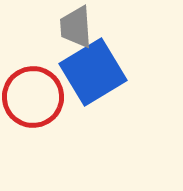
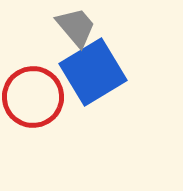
gray trapezoid: rotated 144 degrees clockwise
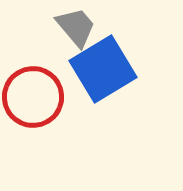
blue square: moved 10 px right, 3 px up
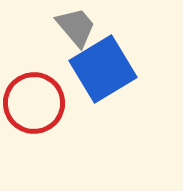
red circle: moved 1 px right, 6 px down
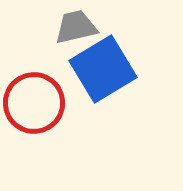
gray trapezoid: rotated 63 degrees counterclockwise
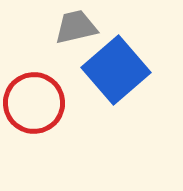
blue square: moved 13 px right, 1 px down; rotated 10 degrees counterclockwise
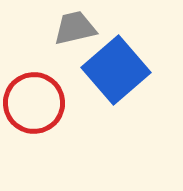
gray trapezoid: moved 1 px left, 1 px down
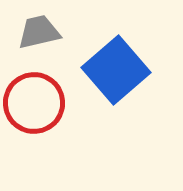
gray trapezoid: moved 36 px left, 4 px down
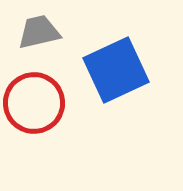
blue square: rotated 16 degrees clockwise
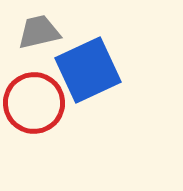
blue square: moved 28 px left
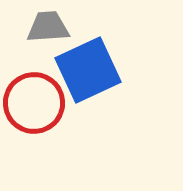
gray trapezoid: moved 9 px right, 5 px up; rotated 9 degrees clockwise
